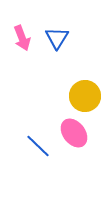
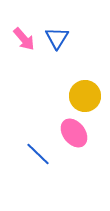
pink arrow: moved 2 px right, 1 px down; rotated 20 degrees counterclockwise
blue line: moved 8 px down
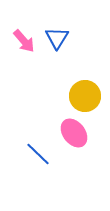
pink arrow: moved 2 px down
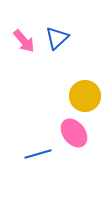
blue triangle: rotated 15 degrees clockwise
blue line: rotated 60 degrees counterclockwise
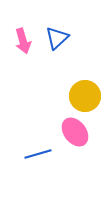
pink arrow: moved 1 px left; rotated 25 degrees clockwise
pink ellipse: moved 1 px right, 1 px up
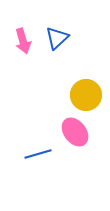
yellow circle: moved 1 px right, 1 px up
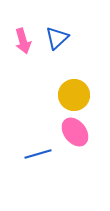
yellow circle: moved 12 px left
